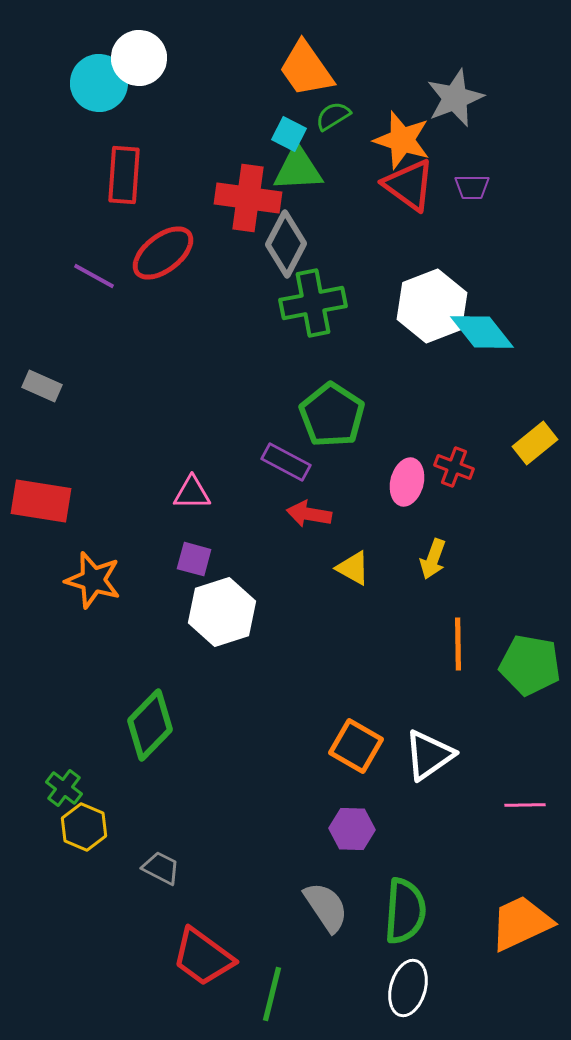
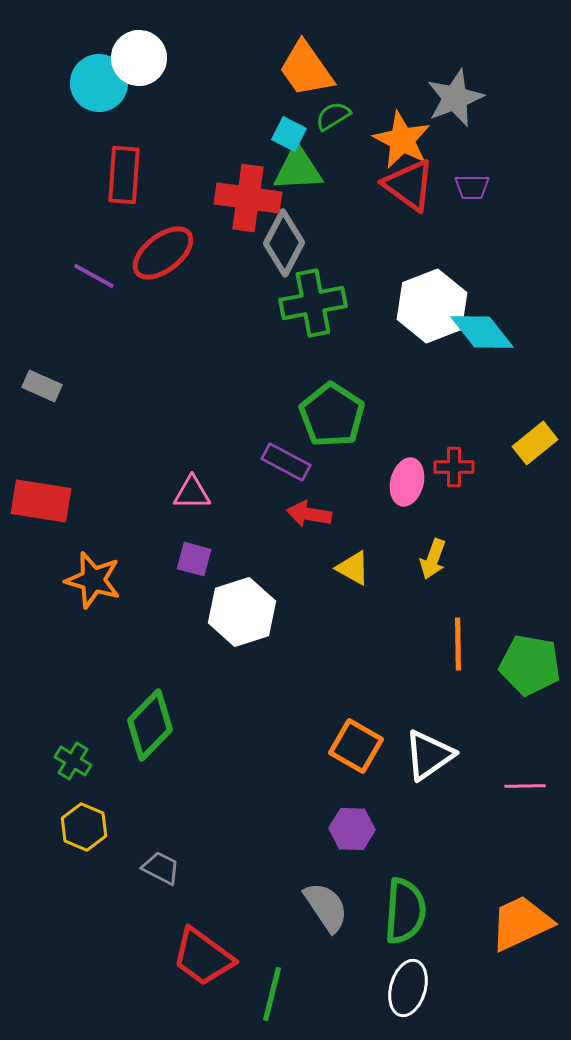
orange star at (402, 140): rotated 10 degrees clockwise
gray diamond at (286, 244): moved 2 px left, 1 px up
red cross at (454, 467): rotated 21 degrees counterclockwise
white hexagon at (222, 612): moved 20 px right
green cross at (64, 788): moved 9 px right, 27 px up; rotated 6 degrees counterclockwise
pink line at (525, 805): moved 19 px up
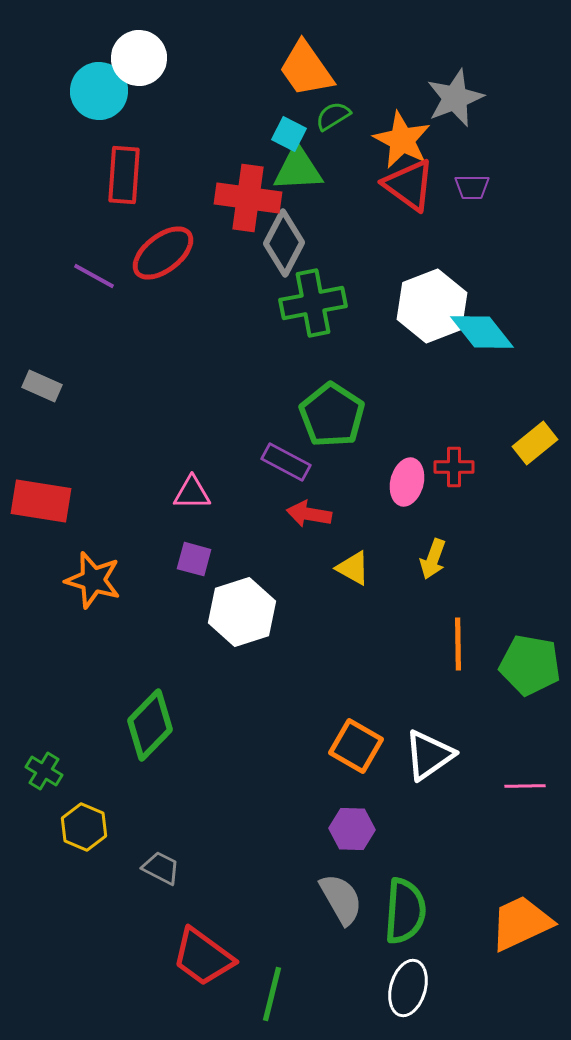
cyan circle at (99, 83): moved 8 px down
green cross at (73, 761): moved 29 px left, 10 px down
gray semicircle at (326, 907): moved 15 px right, 8 px up; rotated 4 degrees clockwise
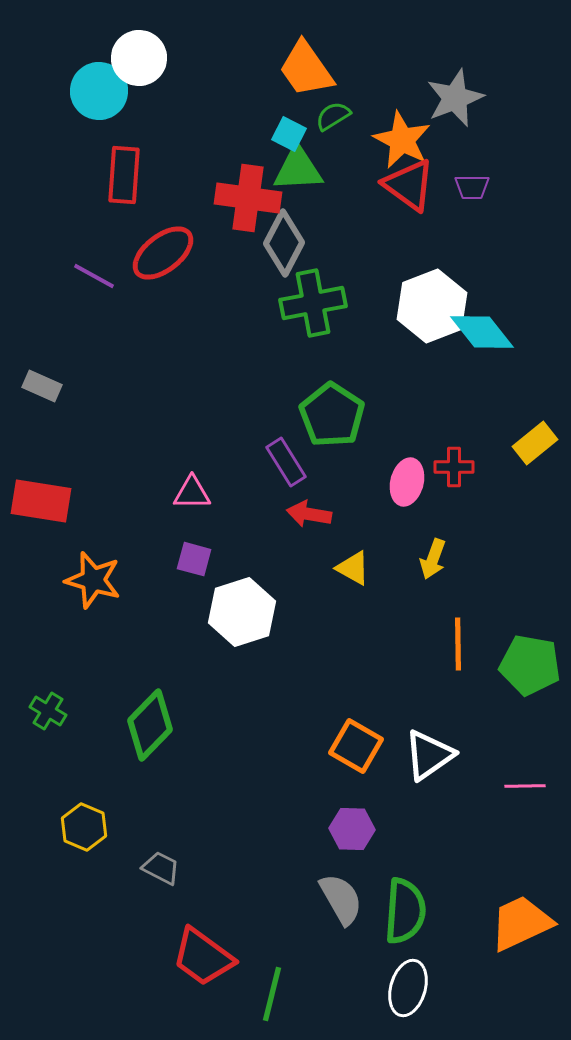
purple rectangle at (286, 462): rotated 30 degrees clockwise
green cross at (44, 771): moved 4 px right, 60 px up
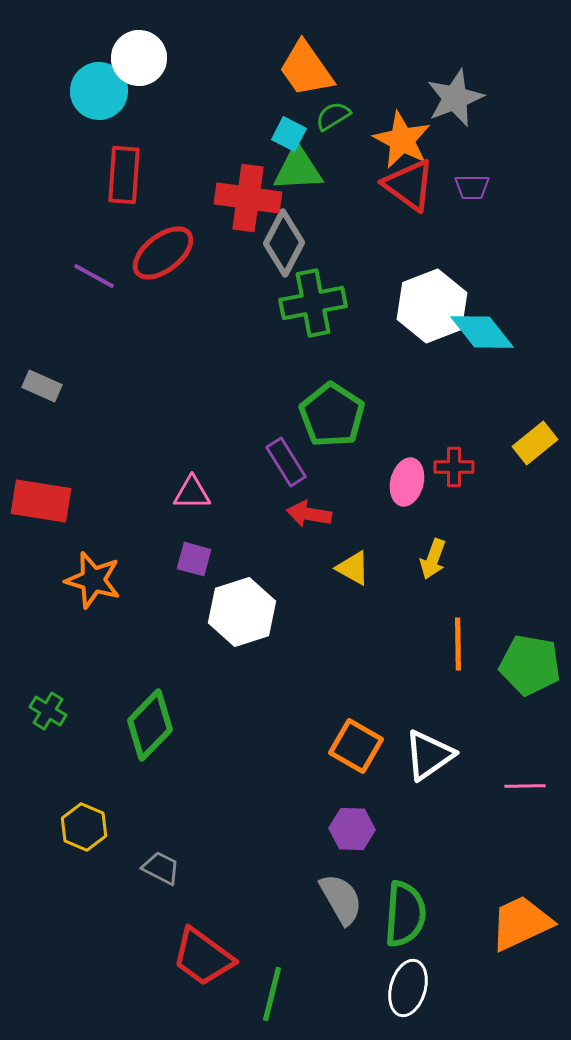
green semicircle at (405, 911): moved 3 px down
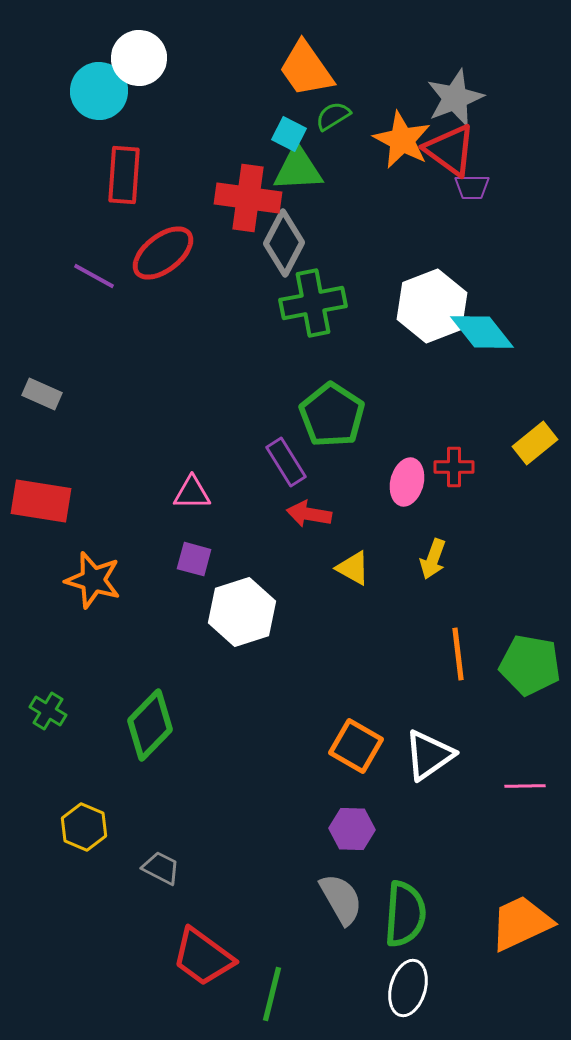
red triangle at (409, 185): moved 41 px right, 35 px up
gray rectangle at (42, 386): moved 8 px down
orange line at (458, 644): moved 10 px down; rotated 6 degrees counterclockwise
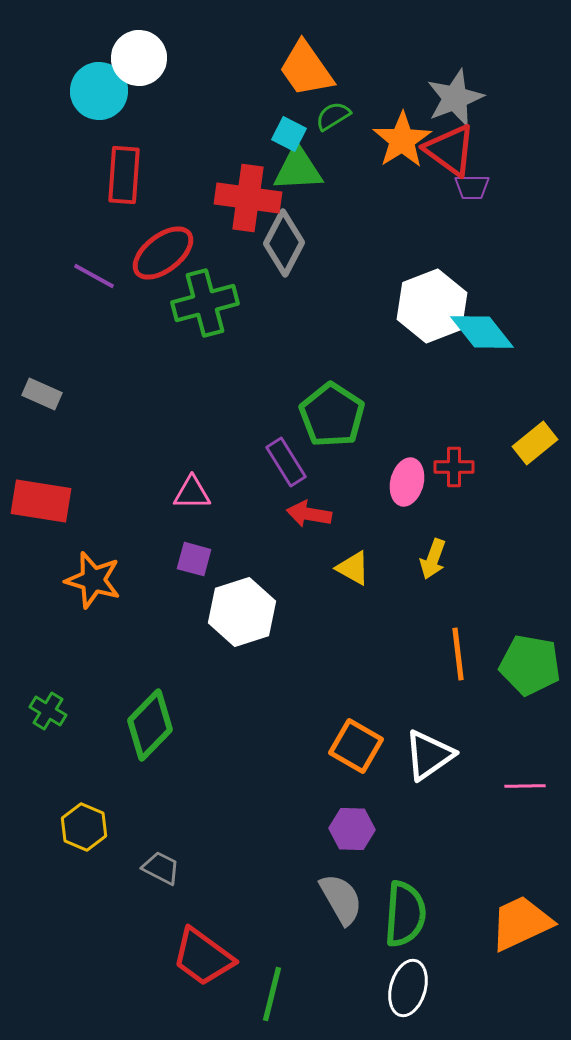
orange star at (402, 140): rotated 12 degrees clockwise
green cross at (313, 303): moved 108 px left; rotated 4 degrees counterclockwise
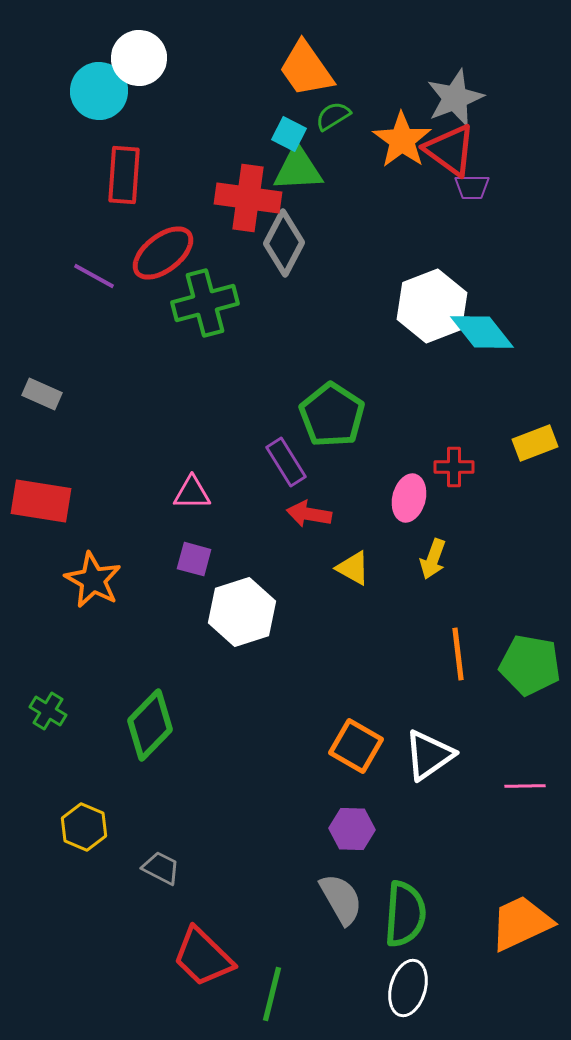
orange star at (402, 140): rotated 4 degrees counterclockwise
yellow rectangle at (535, 443): rotated 18 degrees clockwise
pink ellipse at (407, 482): moved 2 px right, 16 px down
orange star at (93, 580): rotated 12 degrees clockwise
red trapezoid at (203, 957): rotated 8 degrees clockwise
